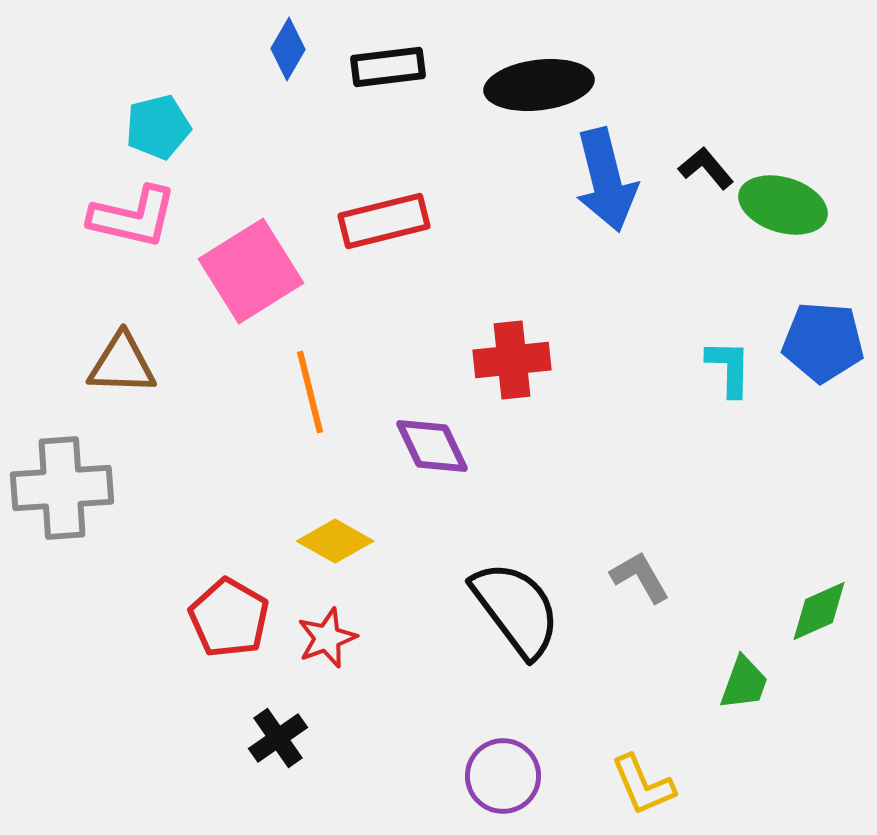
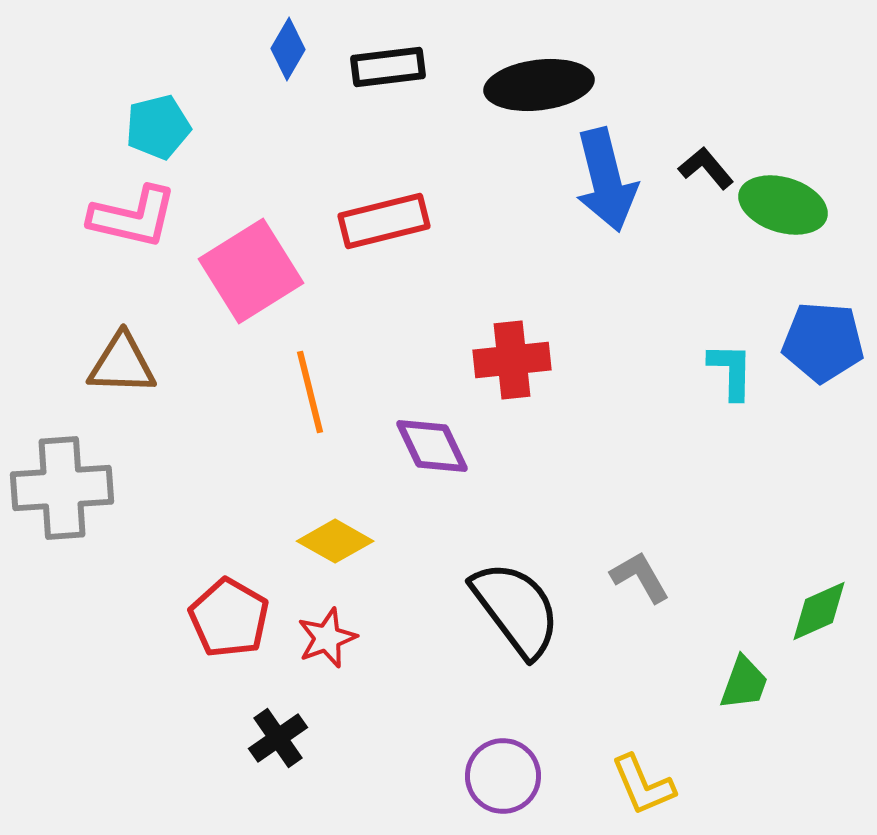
cyan L-shape: moved 2 px right, 3 px down
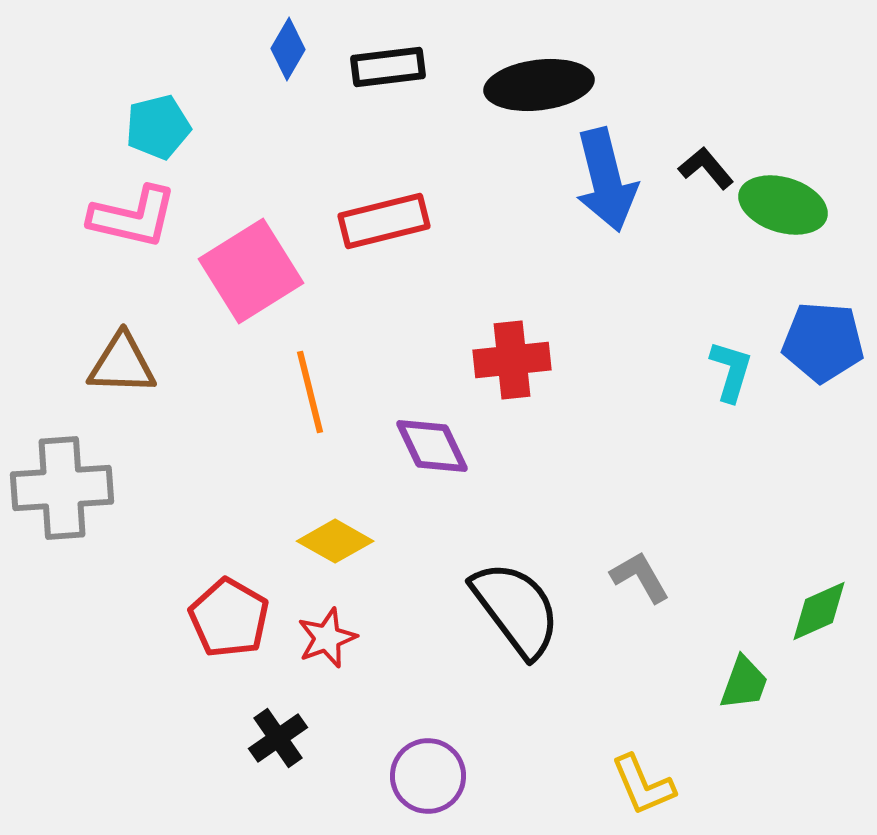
cyan L-shape: rotated 16 degrees clockwise
purple circle: moved 75 px left
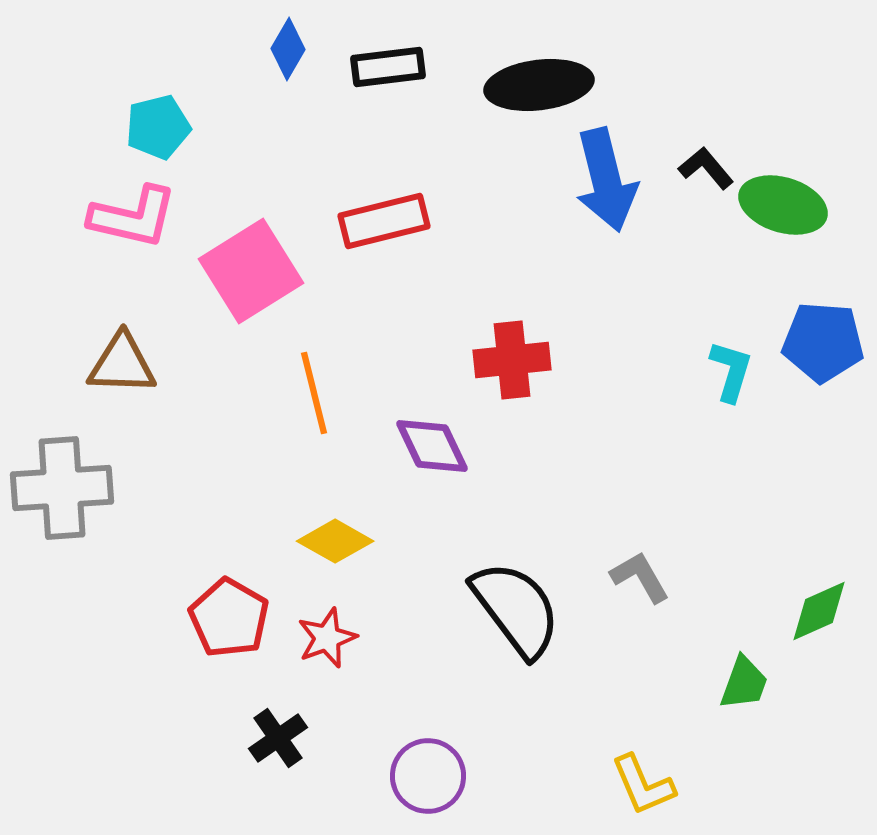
orange line: moved 4 px right, 1 px down
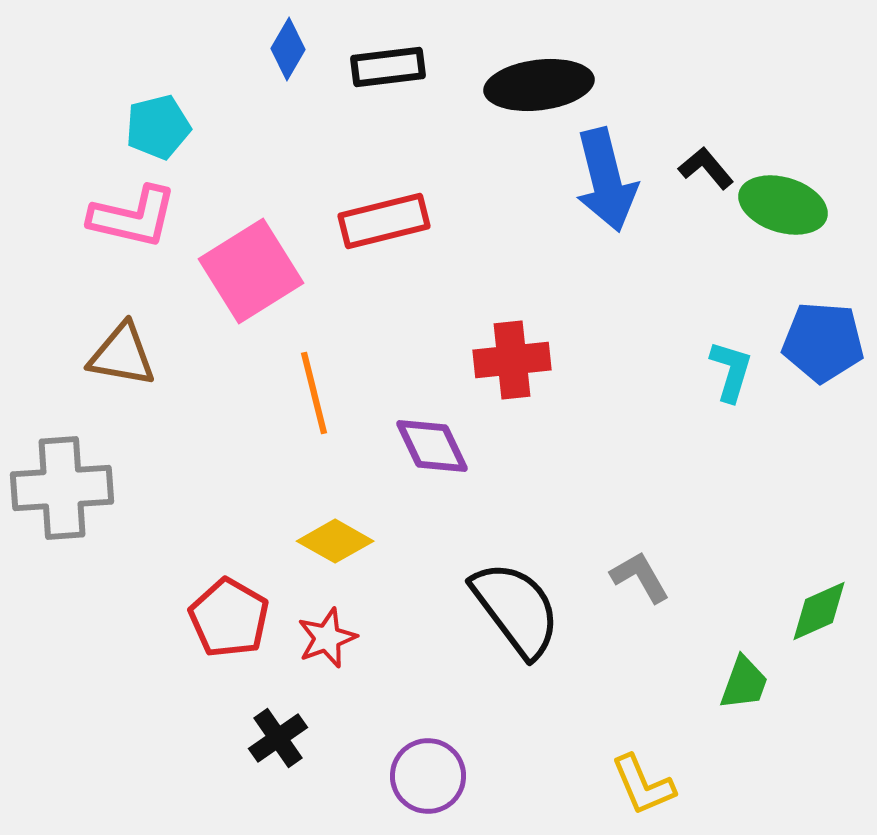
brown triangle: moved 9 px up; rotated 8 degrees clockwise
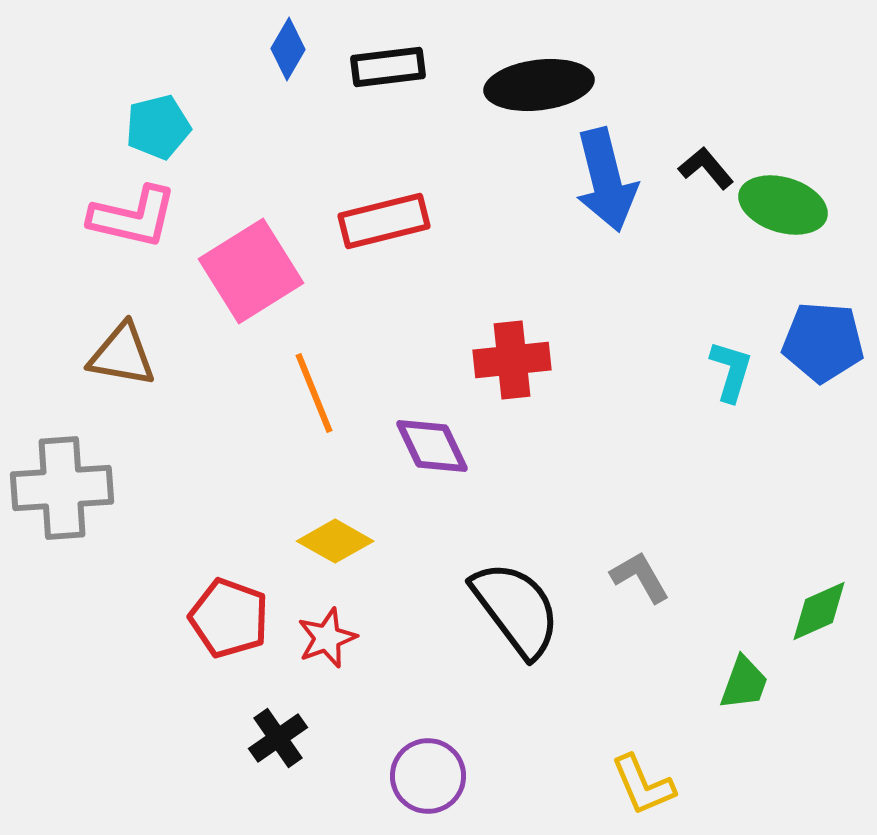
orange line: rotated 8 degrees counterclockwise
red pentagon: rotated 10 degrees counterclockwise
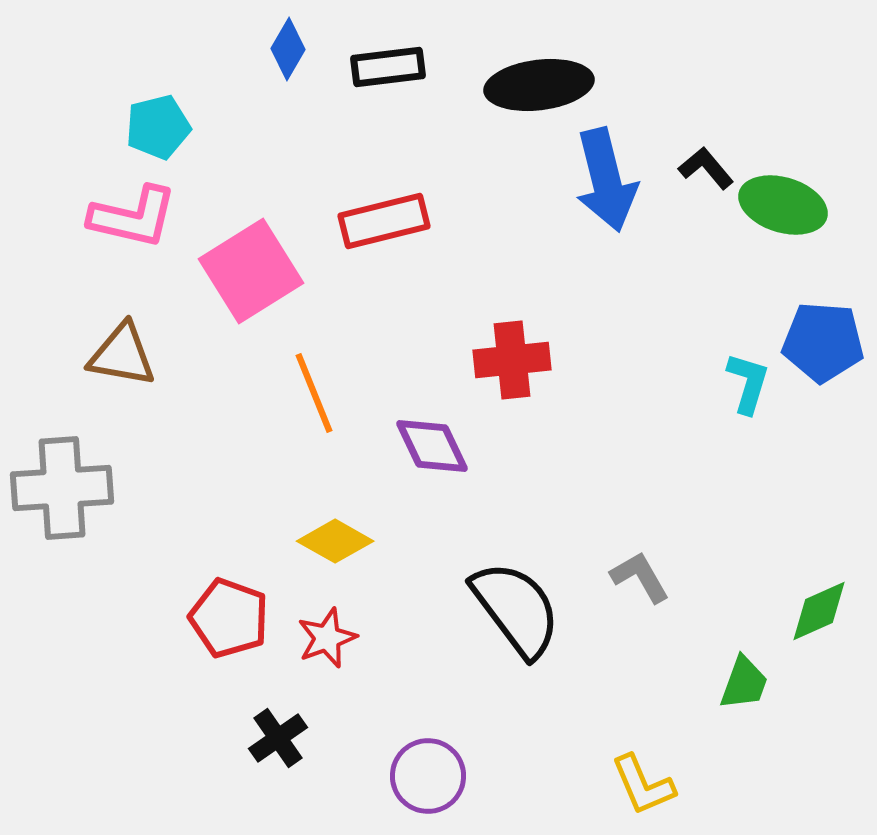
cyan L-shape: moved 17 px right, 12 px down
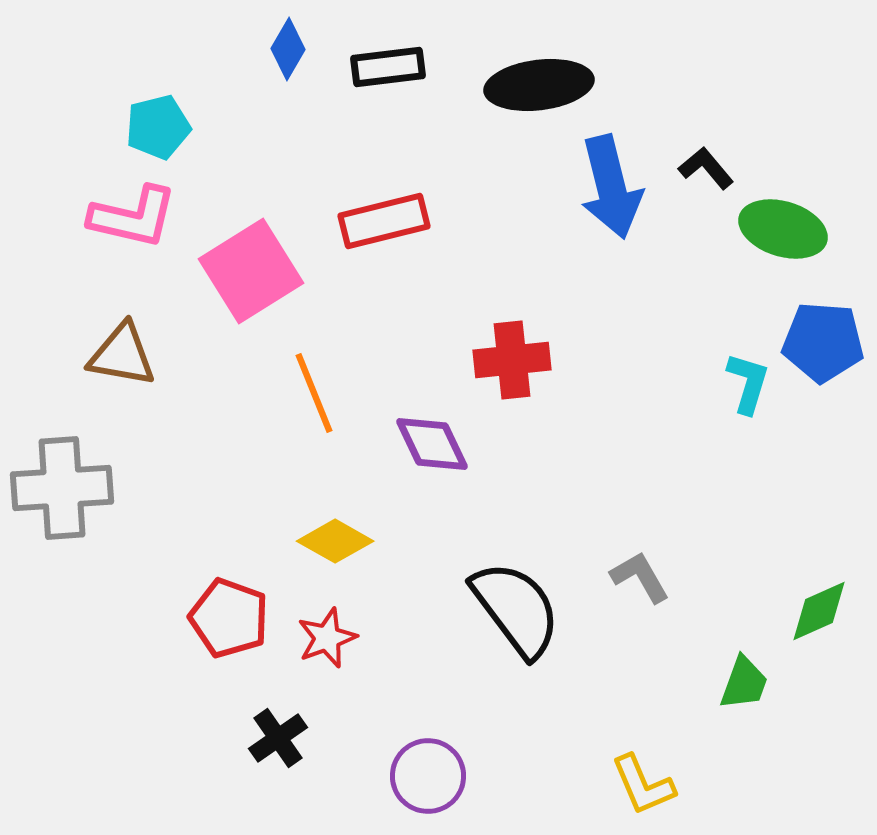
blue arrow: moved 5 px right, 7 px down
green ellipse: moved 24 px down
purple diamond: moved 2 px up
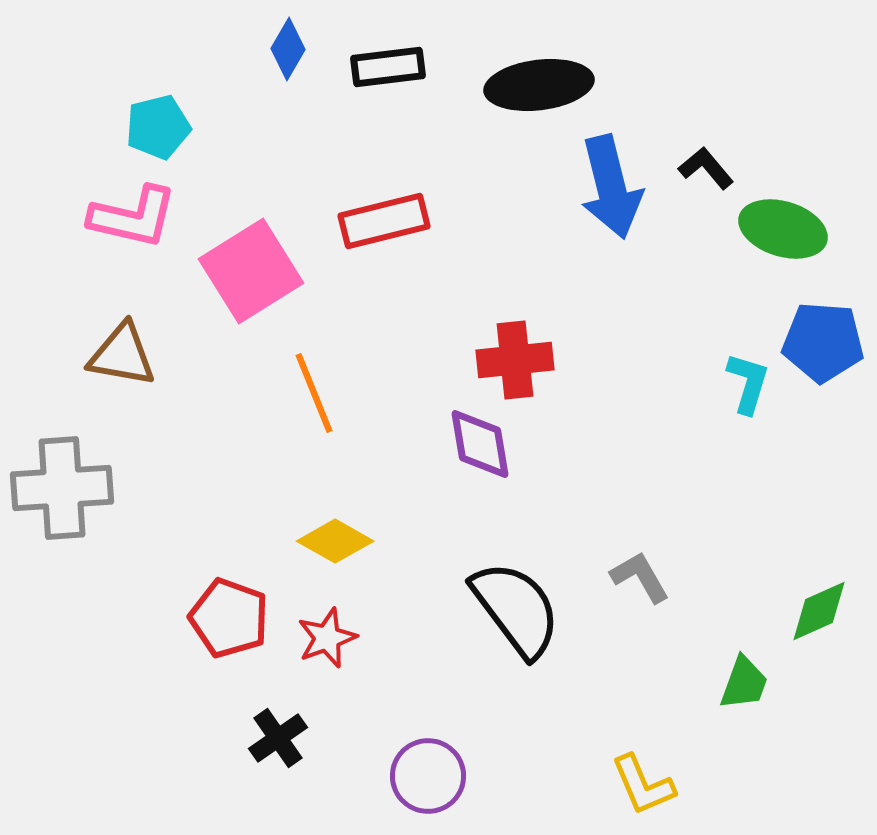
red cross: moved 3 px right
purple diamond: moved 48 px right; rotated 16 degrees clockwise
